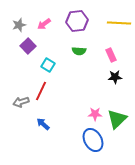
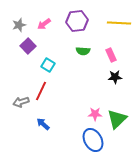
green semicircle: moved 4 px right
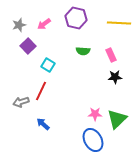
purple hexagon: moved 1 px left, 3 px up; rotated 20 degrees clockwise
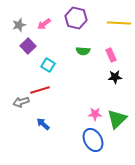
red line: moved 1 px left, 1 px up; rotated 48 degrees clockwise
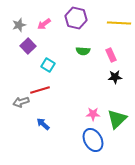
pink star: moved 2 px left
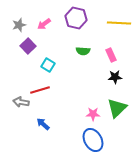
gray arrow: rotated 28 degrees clockwise
green triangle: moved 11 px up
